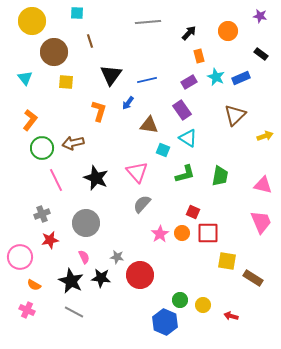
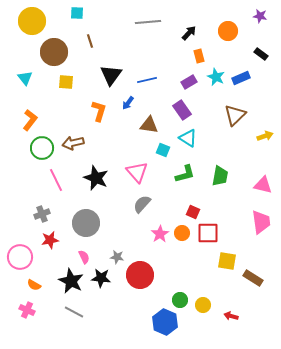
pink trapezoid at (261, 222): rotated 15 degrees clockwise
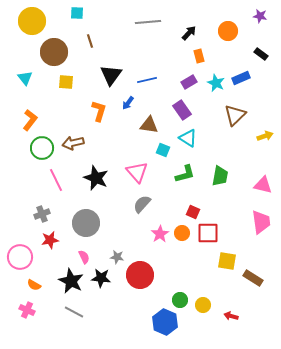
cyan star at (216, 77): moved 6 px down
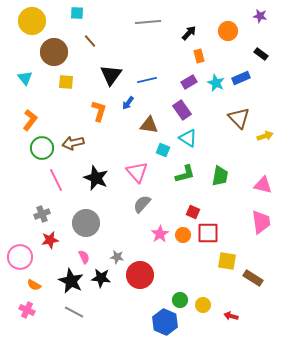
brown line at (90, 41): rotated 24 degrees counterclockwise
brown triangle at (235, 115): moved 4 px right, 3 px down; rotated 30 degrees counterclockwise
orange circle at (182, 233): moved 1 px right, 2 px down
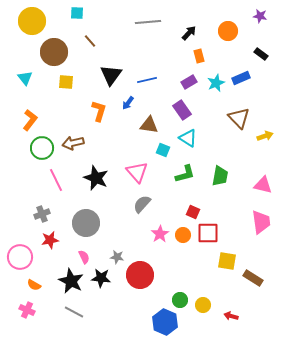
cyan star at (216, 83): rotated 24 degrees clockwise
